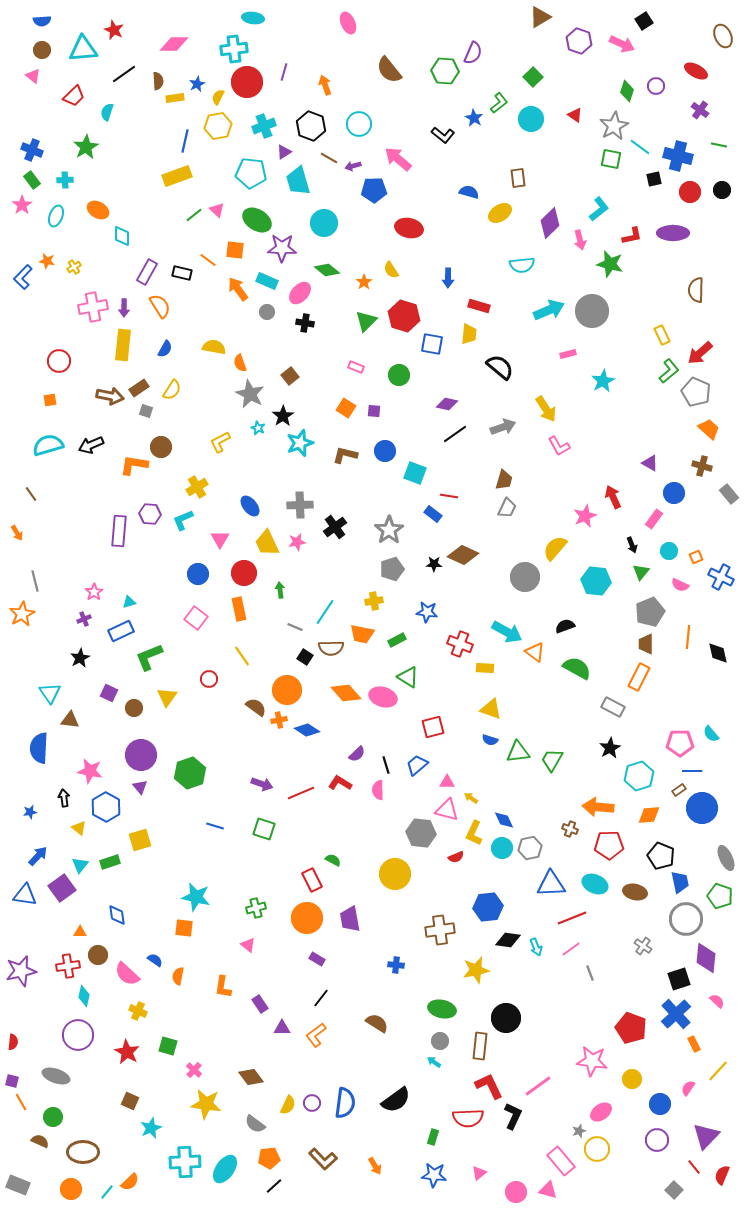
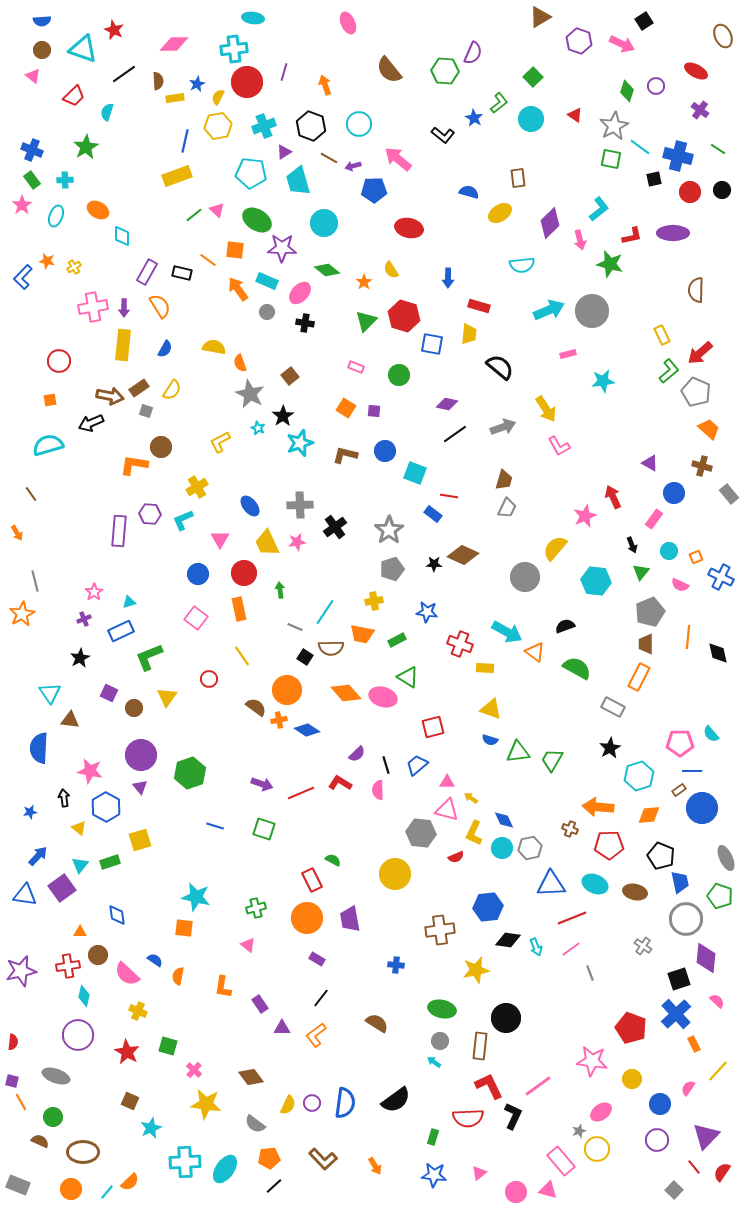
cyan triangle at (83, 49): rotated 24 degrees clockwise
green line at (719, 145): moved 1 px left, 4 px down; rotated 21 degrees clockwise
cyan star at (603, 381): rotated 20 degrees clockwise
black arrow at (91, 445): moved 22 px up
red semicircle at (722, 1175): moved 3 px up; rotated 12 degrees clockwise
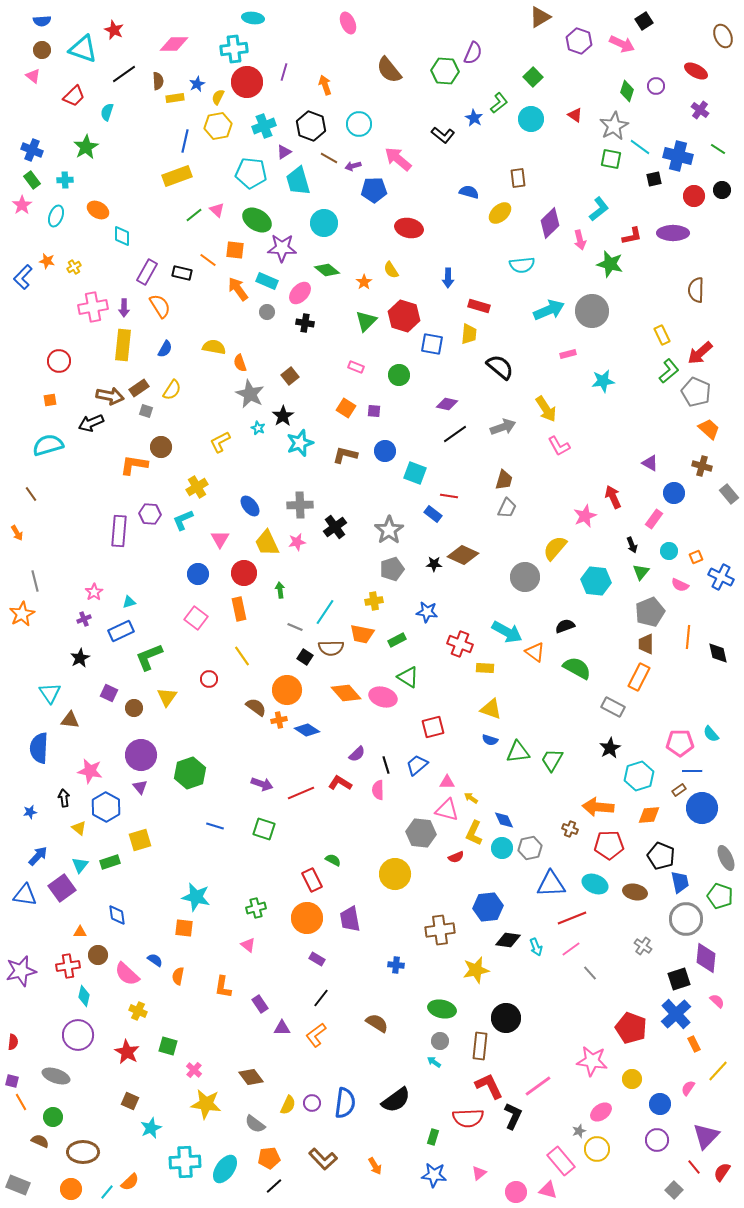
red circle at (690, 192): moved 4 px right, 4 px down
yellow ellipse at (500, 213): rotated 10 degrees counterclockwise
gray line at (590, 973): rotated 21 degrees counterclockwise
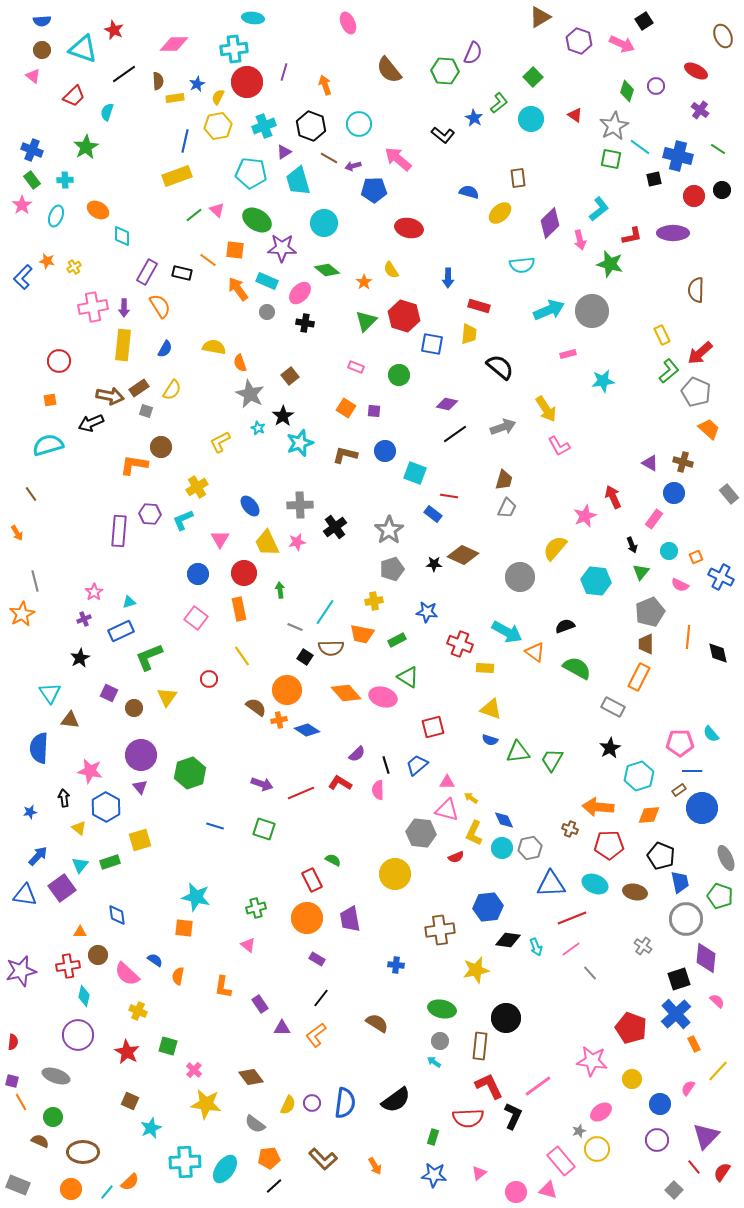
brown cross at (702, 466): moved 19 px left, 4 px up
gray circle at (525, 577): moved 5 px left
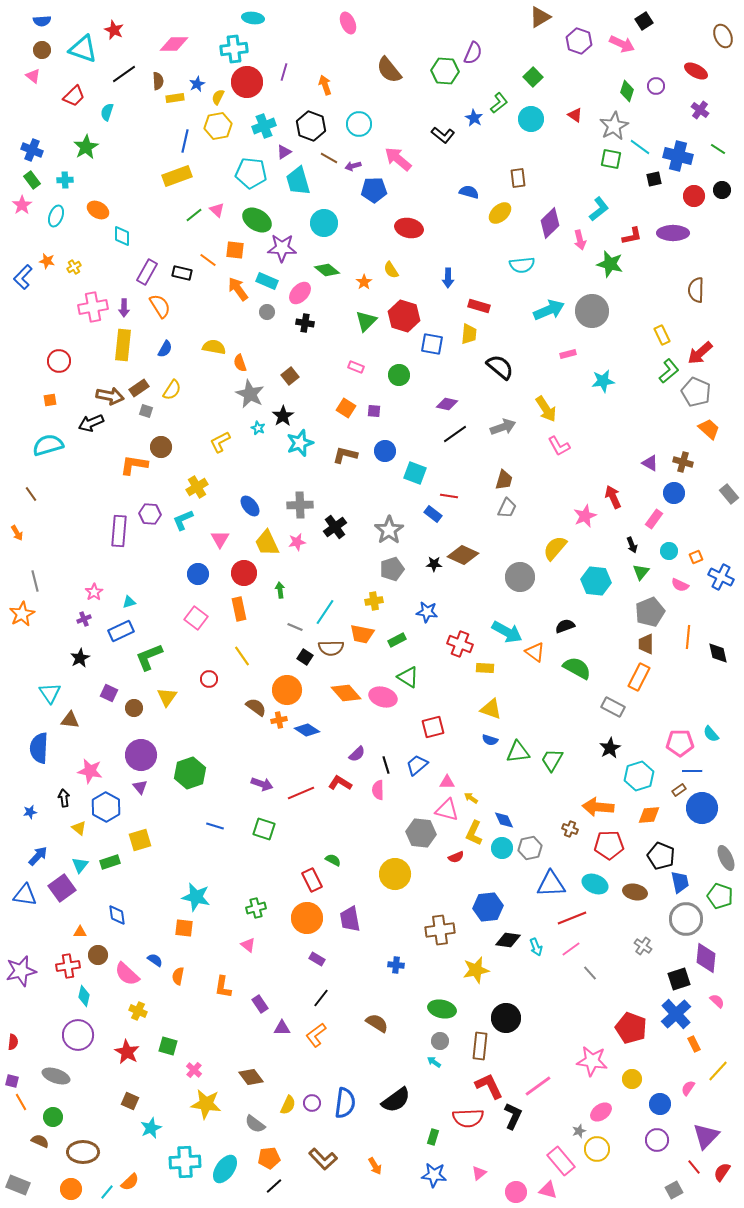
gray square at (674, 1190): rotated 18 degrees clockwise
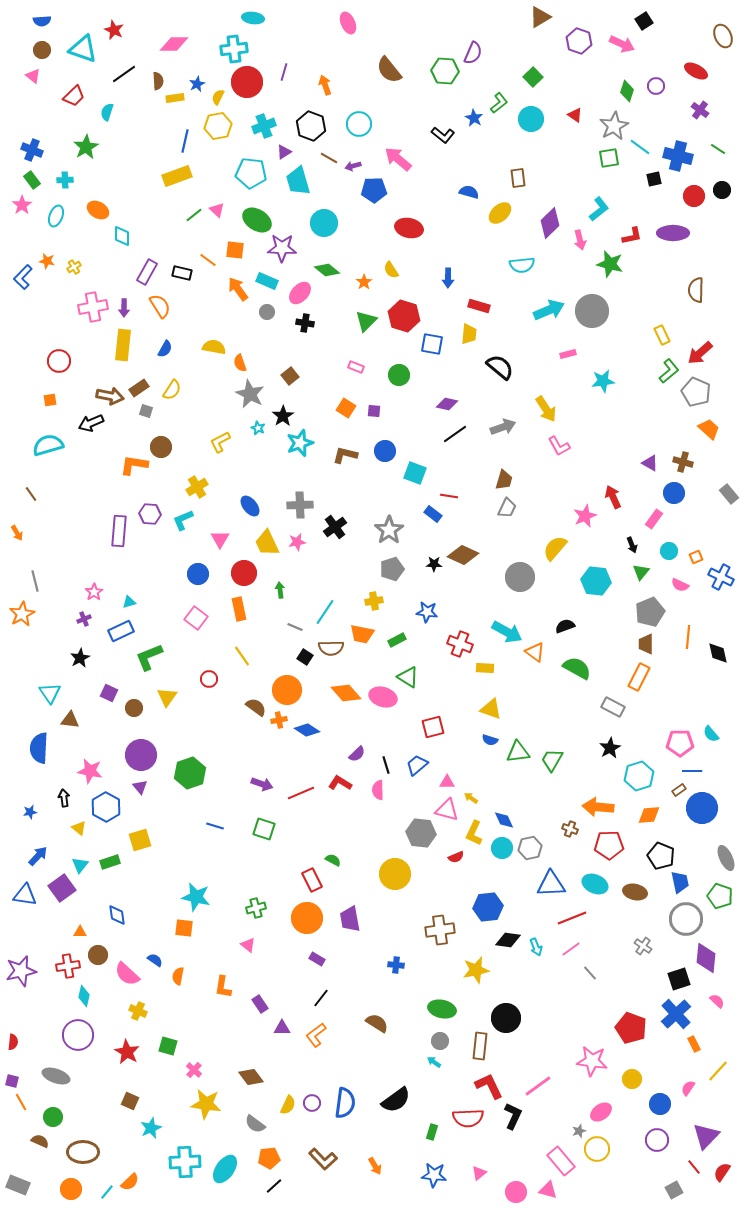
green square at (611, 159): moved 2 px left, 1 px up; rotated 20 degrees counterclockwise
green rectangle at (433, 1137): moved 1 px left, 5 px up
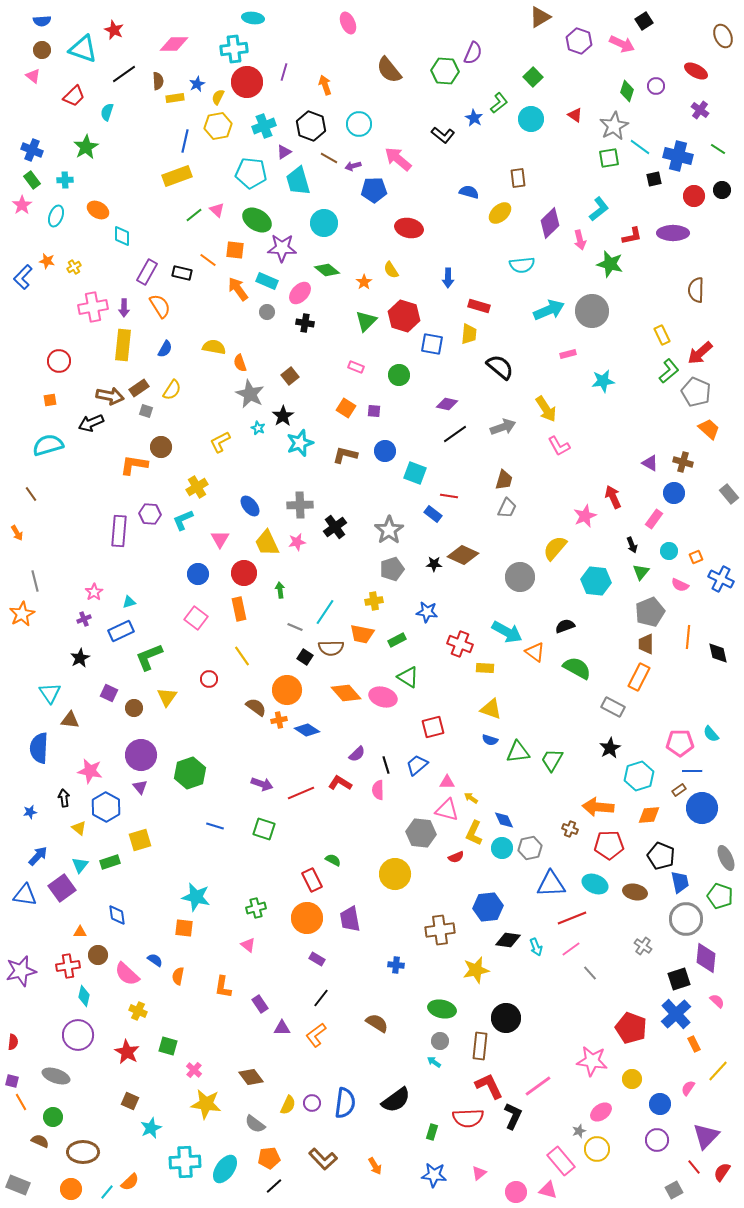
blue cross at (721, 577): moved 2 px down
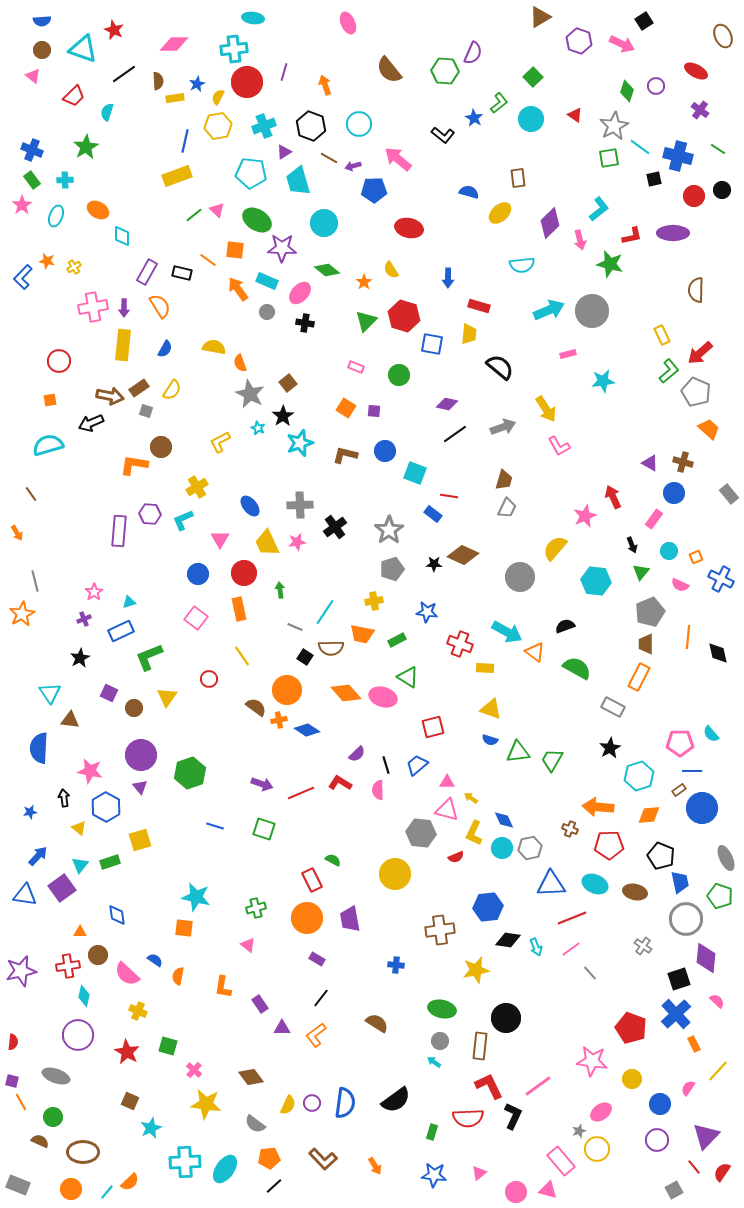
brown square at (290, 376): moved 2 px left, 7 px down
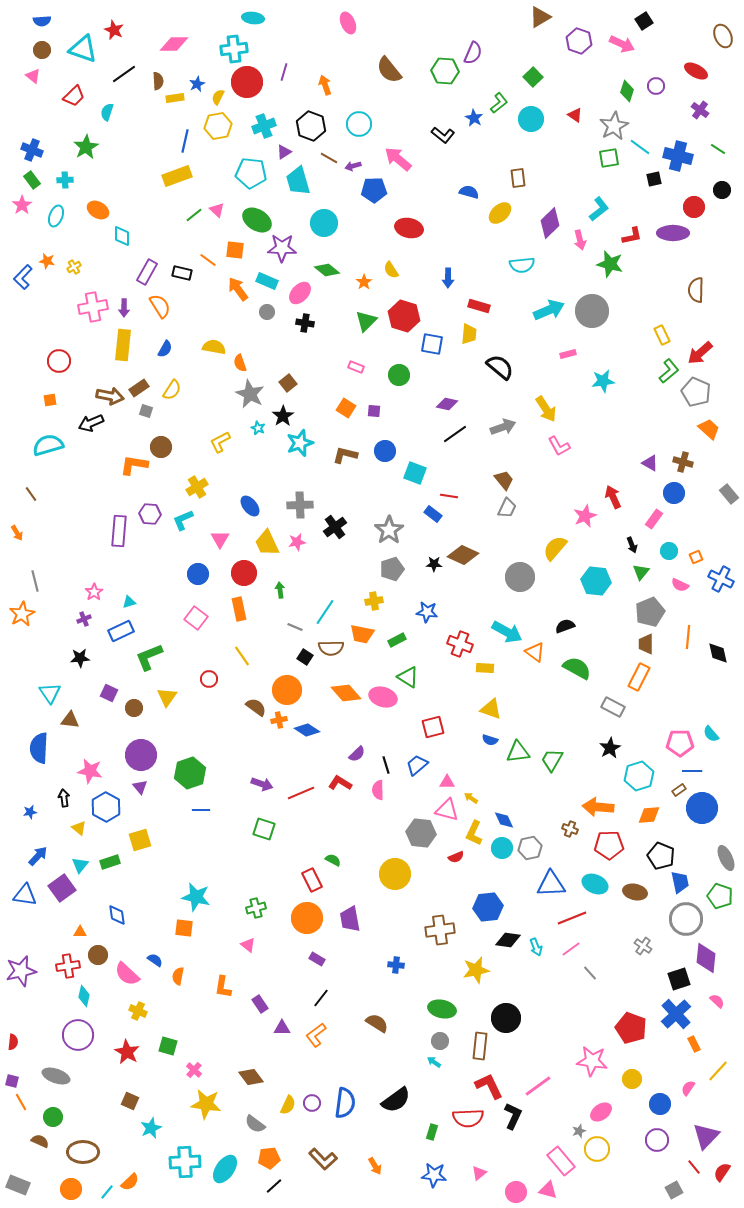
red circle at (694, 196): moved 11 px down
brown trapezoid at (504, 480): rotated 55 degrees counterclockwise
black star at (80, 658): rotated 24 degrees clockwise
blue line at (215, 826): moved 14 px left, 16 px up; rotated 18 degrees counterclockwise
